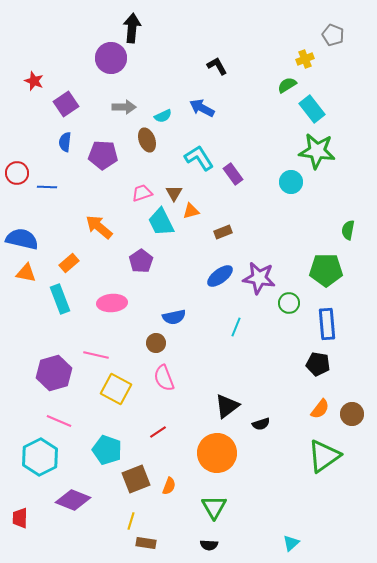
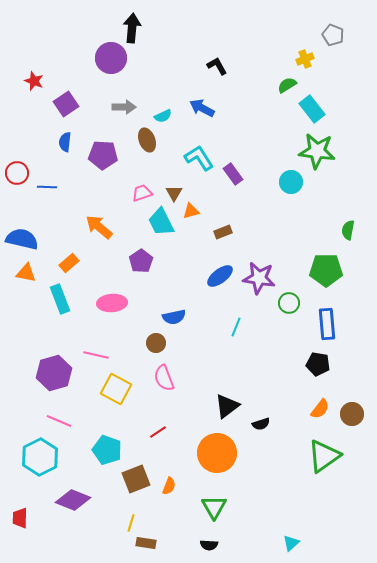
yellow line at (131, 521): moved 2 px down
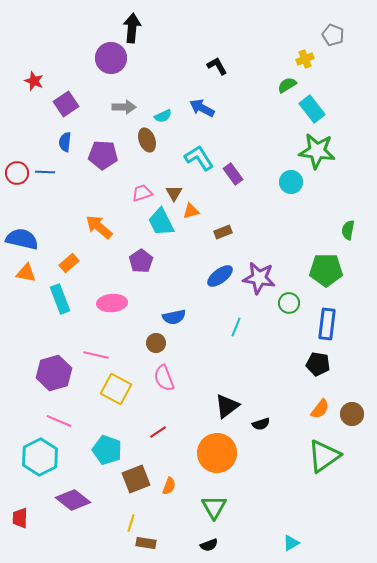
blue line at (47, 187): moved 2 px left, 15 px up
blue rectangle at (327, 324): rotated 12 degrees clockwise
purple diamond at (73, 500): rotated 16 degrees clockwise
cyan triangle at (291, 543): rotated 12 degrees clockwise
black semicircle at (209, 545): rotated 24 degrees counterclockwise
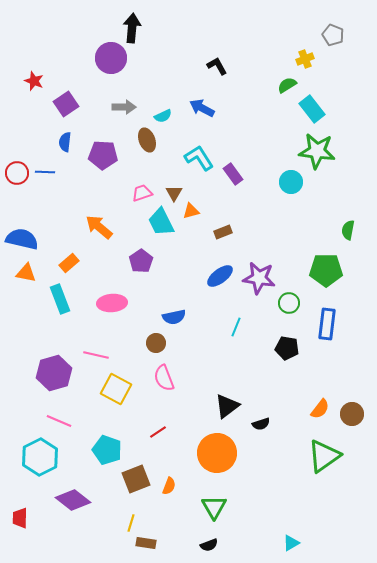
black pentagon at (318, 364): moved 31 px left, 16 px up
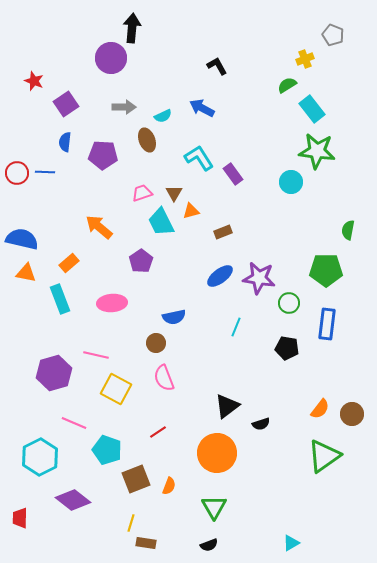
pink line at (59, 421): moved 15 px right, 2 px down
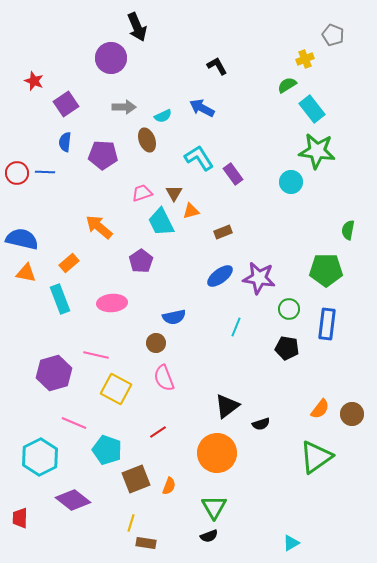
black arrow at (132, 28): moved 5 px right, 1 px up; rotated 152 degrees clockwise
green circle at (289, 303): moved 6 px down
green triangle at (324, 456): moved 8 px left, 1 px down
black semicircle at (209, 545): moved 9 px up
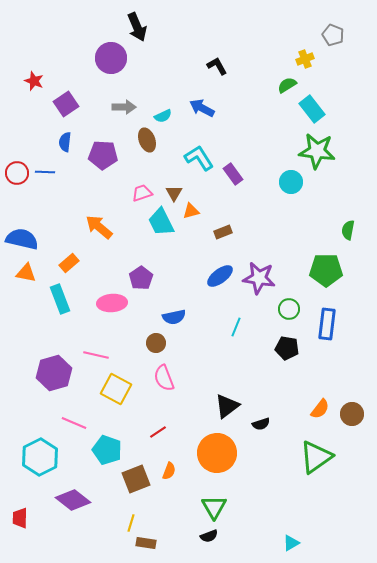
purple pentagon at (141, 261): moved 17 px down
orange semicircle at (169, 486): moved 15 px up
